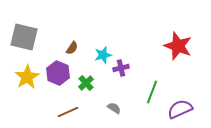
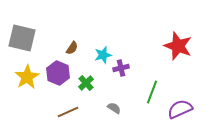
gray square: moved 2 px left, 1 px down
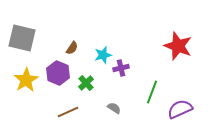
yellow star: moved 1 px left, 3 px down
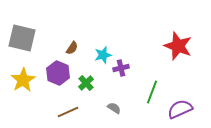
yellow star: moved 3 px left
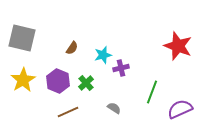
purple hexagon: moved 8 px down
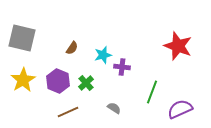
purple cross: moved 1 px right, 1 px up; rotated 21 degrees clockwise
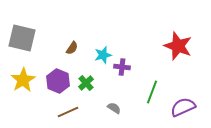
purple semicircle: moved 3 px right, 2 px up
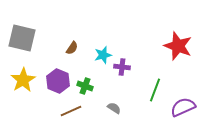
green cross: moved 1 px left, 3 px down; rotated 28 degrees counterclockwise
green line: moved 3 px right, 2 px up
brown line: moved 3 px right, 1 px up
